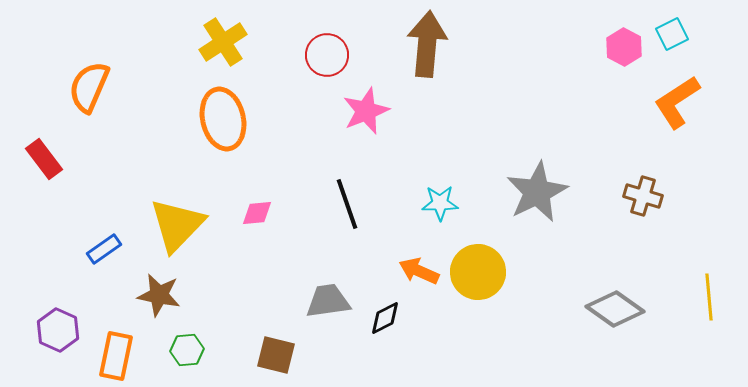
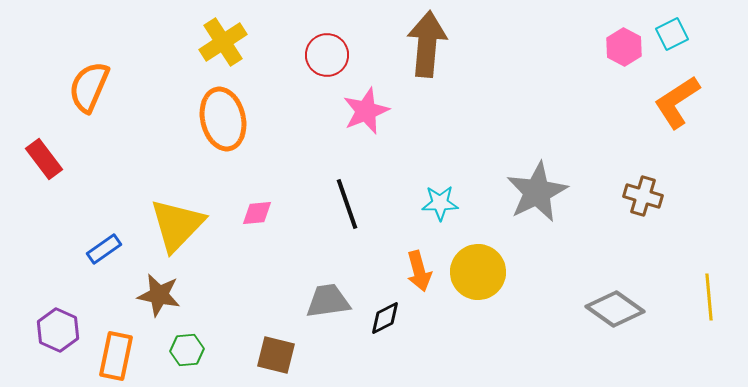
orange arrow: rotated 129 degrees counterclockwise
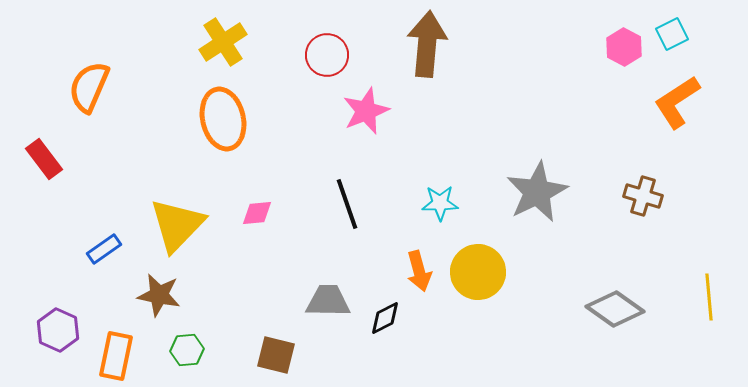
gray trapezoid: rotated 9 degrees clockwise
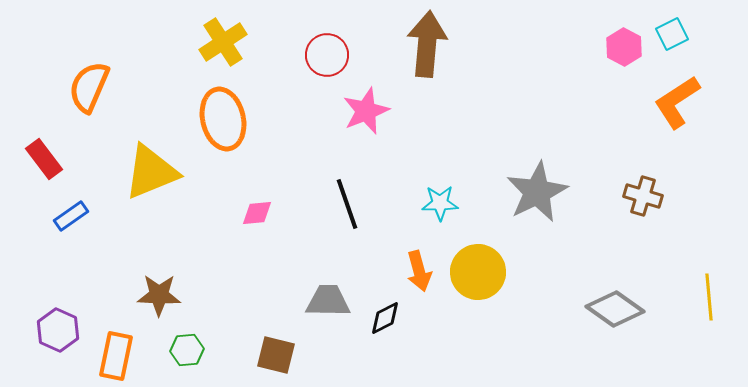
yellow triangle: moved 26 px left, 53 px up; rotated 24 degrees clockwise
blue rectangle: moved 33 px left, 33 px up
brown star: rotated 9 degrees counterclockwise
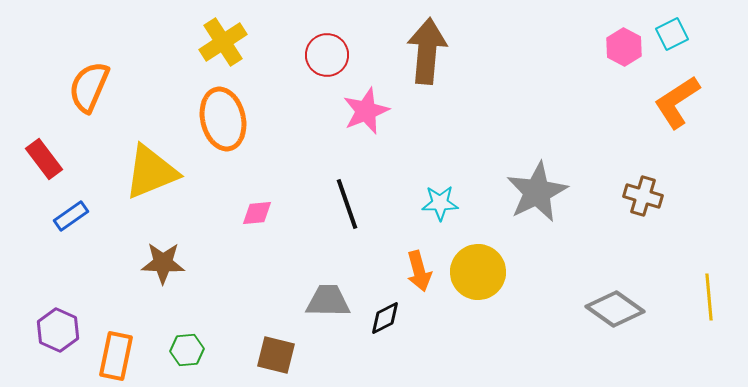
brown arrow: moved 7 px down
brown star: moved 4 px right, 32 px up
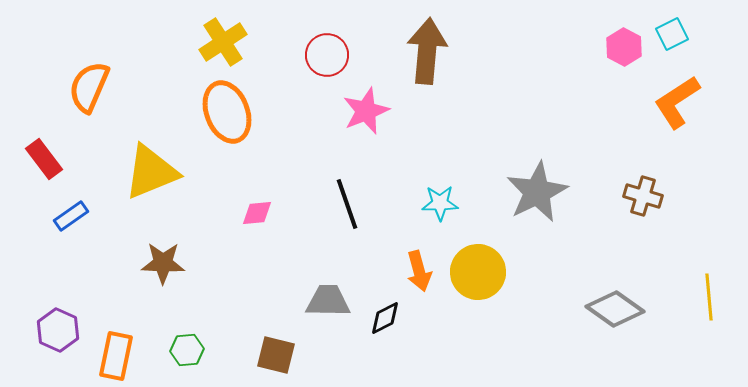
orange ellipse: moved 4 px right, 7 px up; rotated 8 degrees counterclockwise
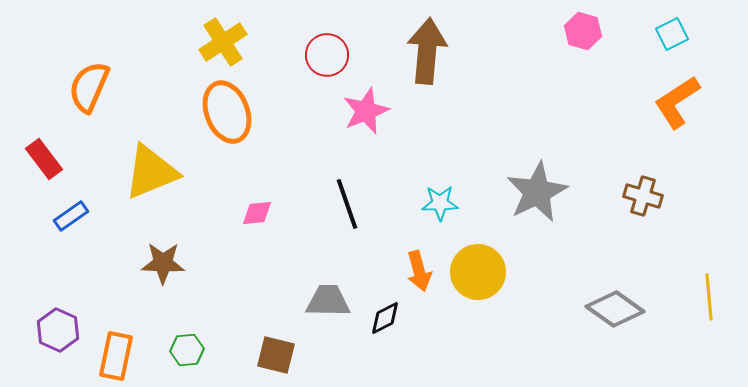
pink hexagon: moved 41 px left, 16 px up; rotated 12 degrees counterclockwise
